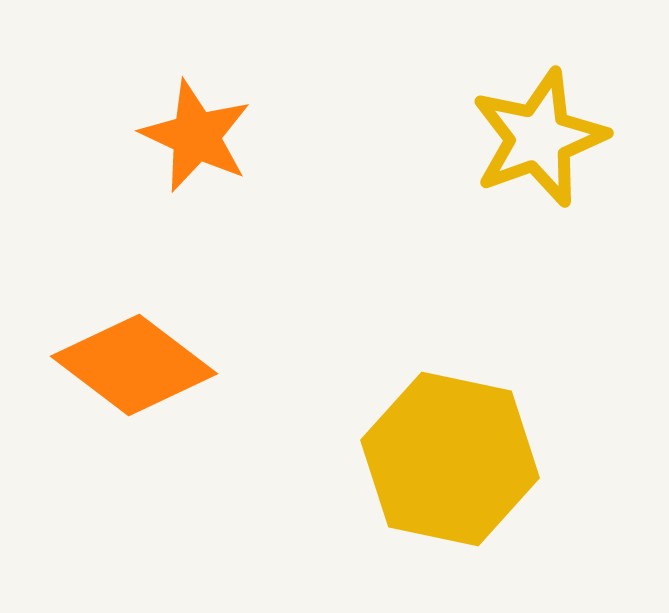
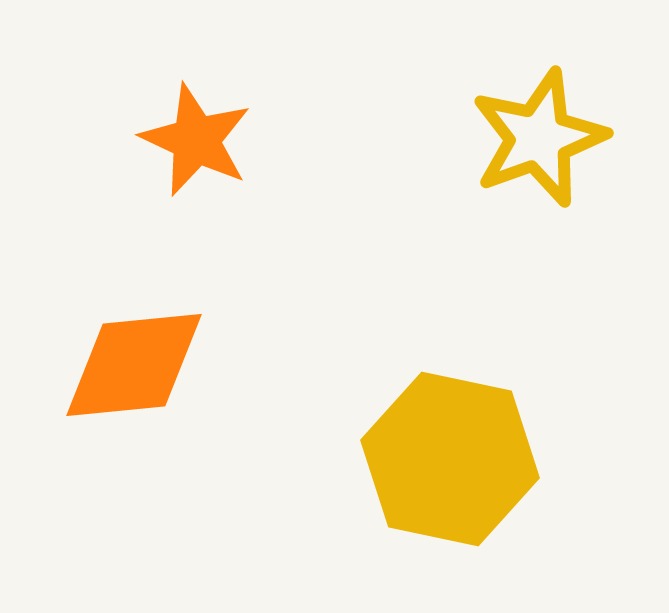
orange star: moved 4 px down
orange diamond: rotated 43 degrees counterclockwise
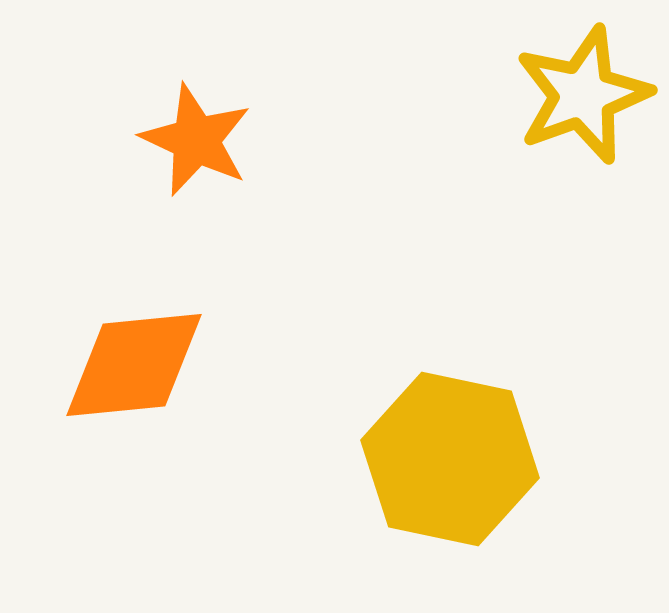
yellow star: moved 44 px right, 43 px up
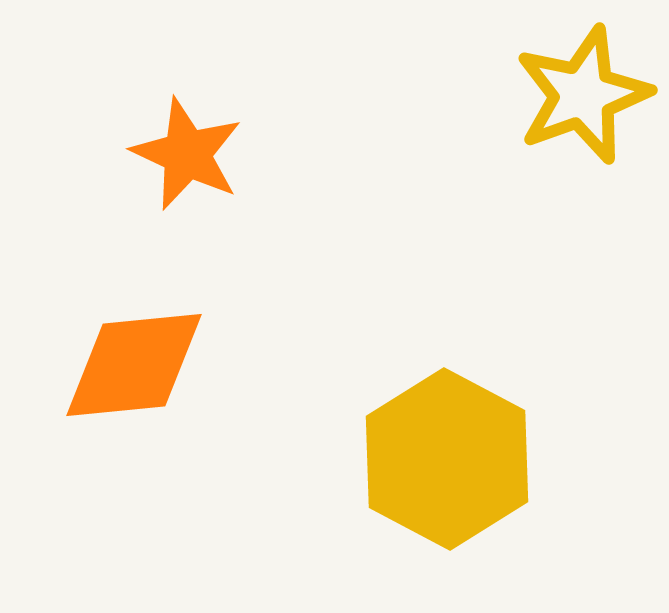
orange star: moved 9 px left, 14 px down
yellow hexagon: moved 3 px left; rotated 16 degrees clockwise
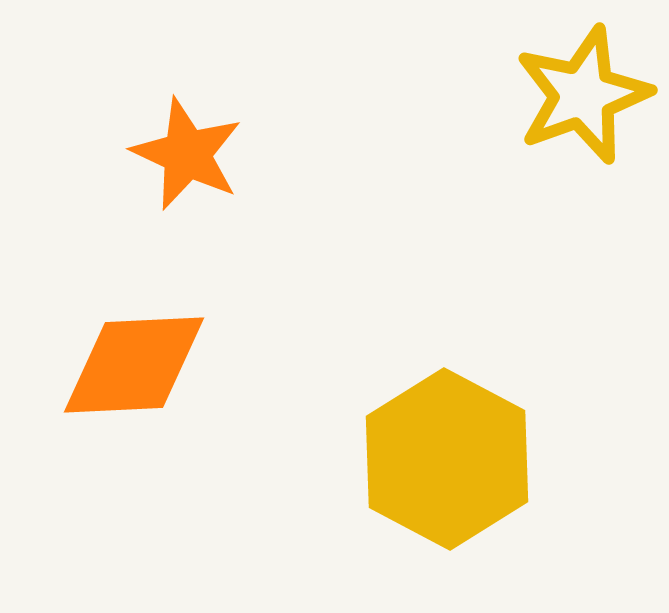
orange diamond: rotated 3 degrees clockwise
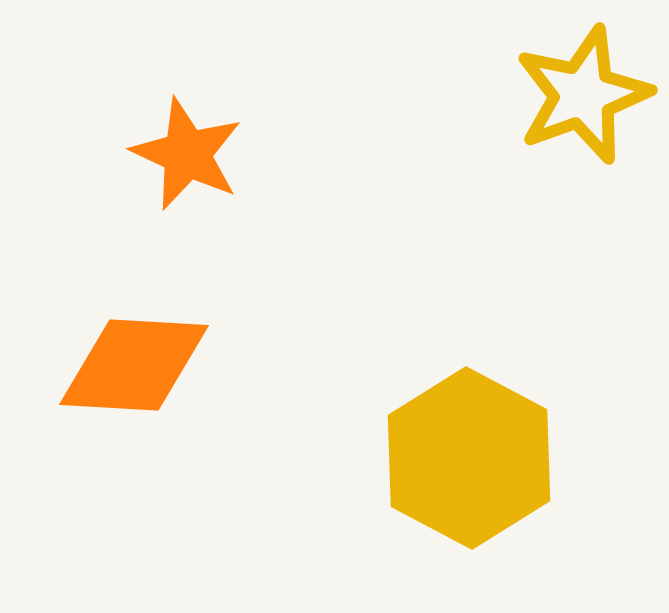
orange diamond: rotated 6 degrees clockwise
yellow hexagon: moved 22 px right, 1 px up
